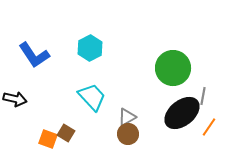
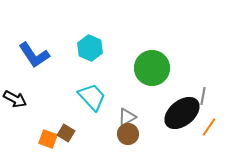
cyan hexagon: rotated 10 degrees counterclockwise
green circle: moved 21 px left
black arrow: rotated 15 degrees clockwise
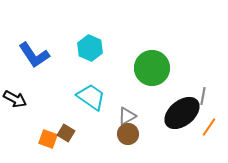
cyan trapezoid: moved 1 px left; rotated 12 degrees counterclockwise
gray triangle: moved 1 px up
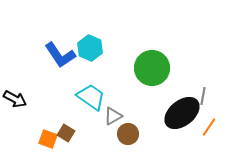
blue L-shape: moved 26 px right
gray triangle: moved 14 px left
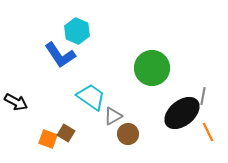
cyan hexagon: moved 13 px left, 17 px up
black arrow: moved 1 px right, 3 px down
orange line: moved 1 px left, 5 px down; rotated 60 degrees counterclockwise
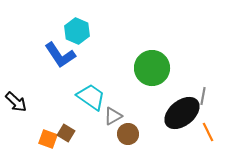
black arrow: rotated 15 degrees clockwise
